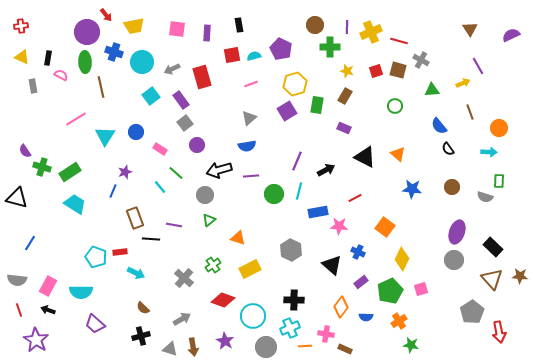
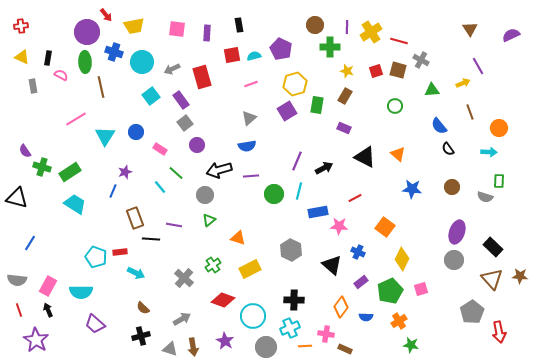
yellow cross at (371, 32): rotated 10 degrees counterclockwise
black arrow at (326, 170): moved 2 px left, 2 px up
black arrow at (48, 310): rotated 48 degrees clockwise
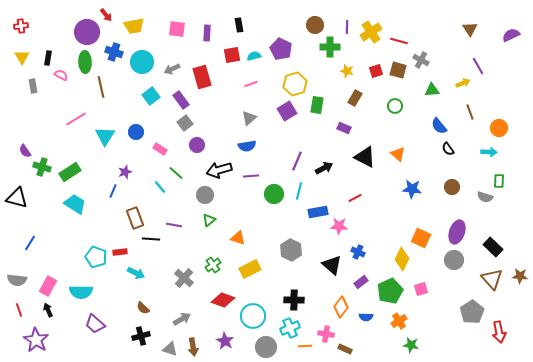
yellow triangle at (22, 57): rotated 35 degrees clockwise
brown rectangle at (345, 96): moved 10 px right, 2 px down
orange square at (385, 227): moved 36 px right, 11 px down; rotated 12 degrees counterclockwise
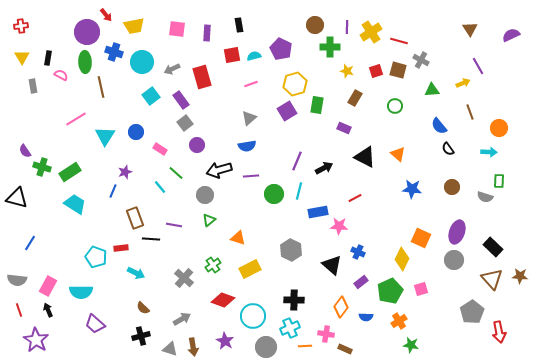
red rectangle at (120, 252): moved 1 px right, 4 px up
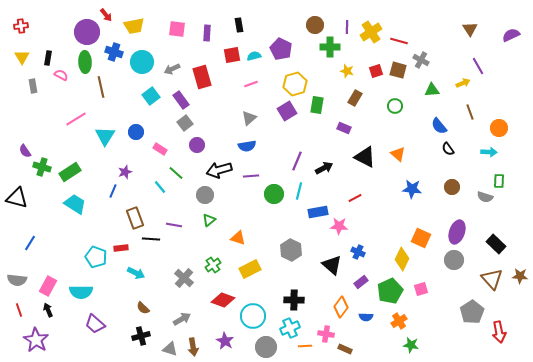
black rectangle at (493, 247): moved 3 px right, 3 px up
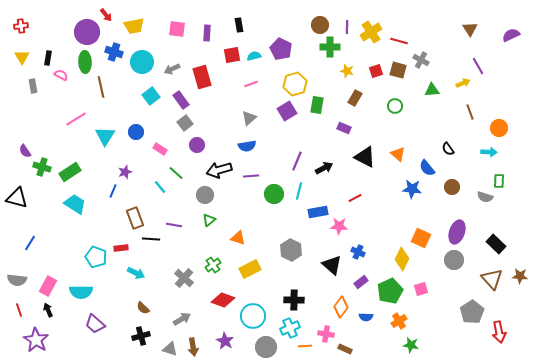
brown circle at (315, 25): moved 5 px right
blue semicircle at (439, 126): moved 12 px left, 42 px down
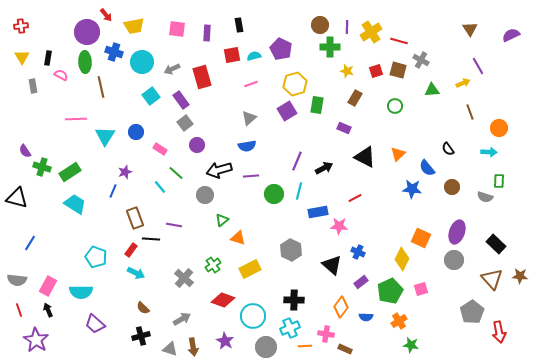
pink line at (76, 119): rotated 30 degrees clockwise
orange triangle at (398, 154): rotated 35 degrees clockwise
green triangle at (209, 220): moved 13 px right
red rectangle at (121, 248): moved 10 px right, 2 px down; rotated 48 degrees counterclockwise
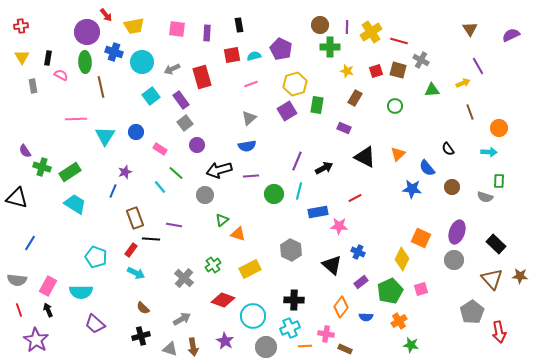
orange triangle at (238, 238): moved 4 px up
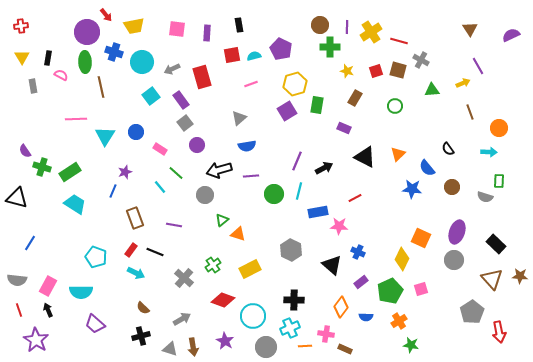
gray triangle at (249, 118): moved 10 px left
black line at (151, 239): moved 4 px right, 13 px down; rotated 18 degrees clockwise
